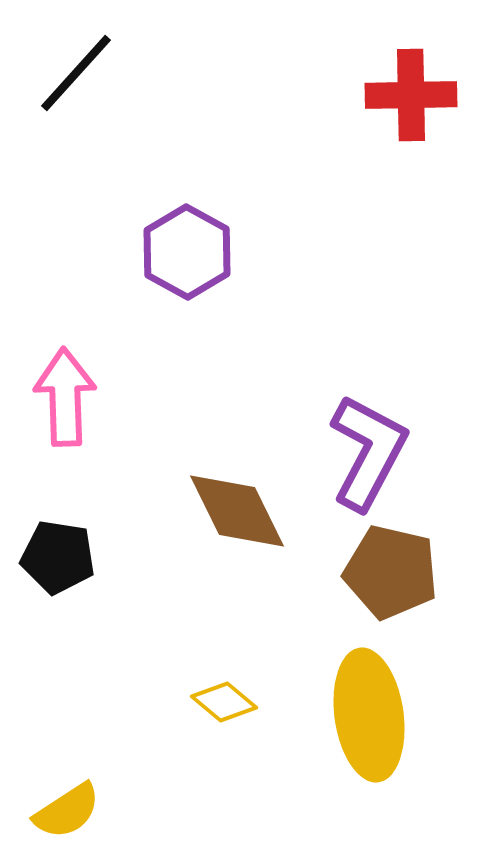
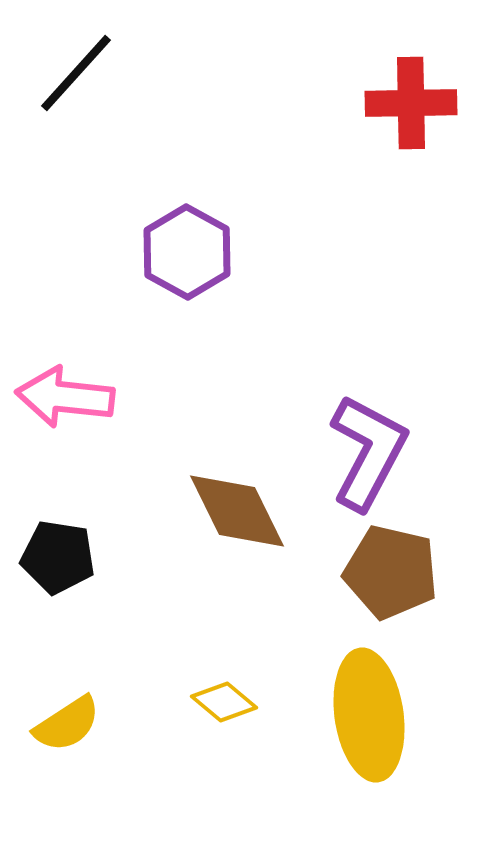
red cross: moved 8 px down
pink arrow: rotated 82 degrees counterclockwise
yellow semicircle: moved 87 px up
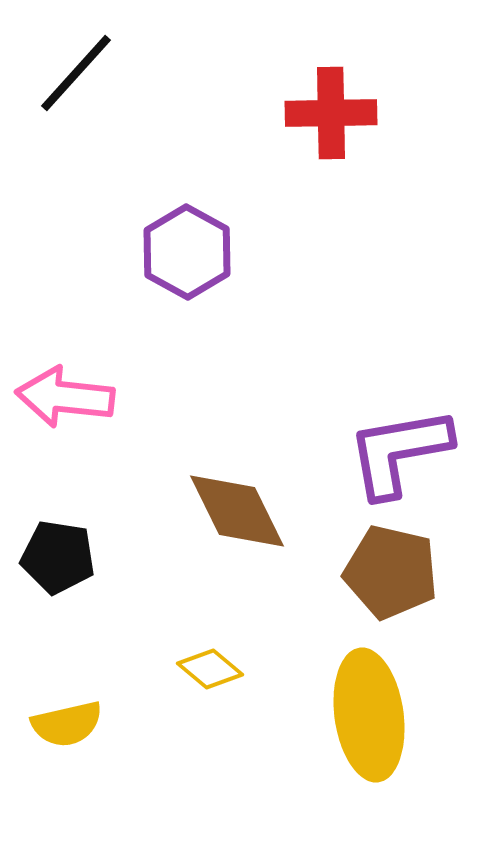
red cross: moved 80 px left, 10 px down
purple L-shape: moved 31 px right; rotated 128 degrees counterclockwise
yellow diamond: moved 14 px left, 33 px up
yellow semicircle: rotated 20 degrees clockwise
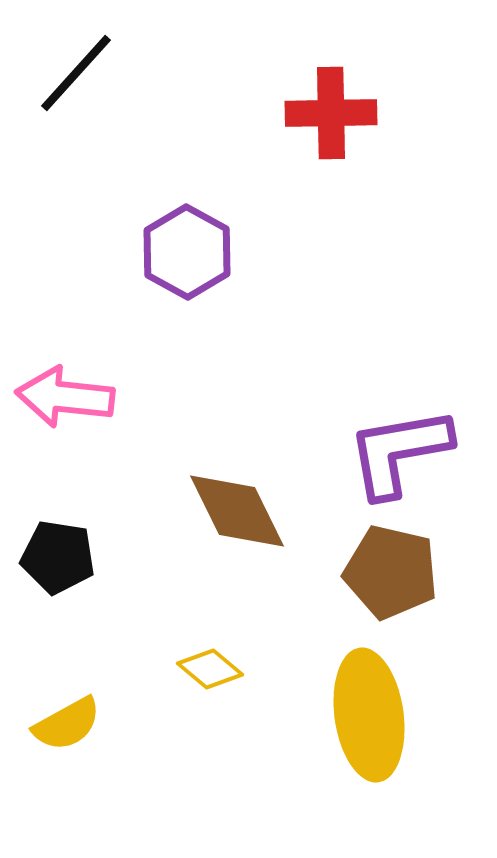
yellow semicircle: rotated 16 degrees counterclockwise
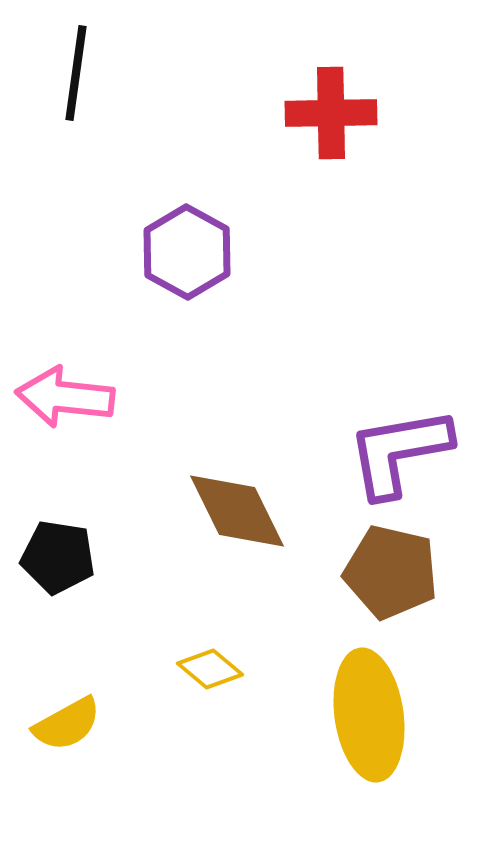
black line: rotated 34 degrees counterclockwise
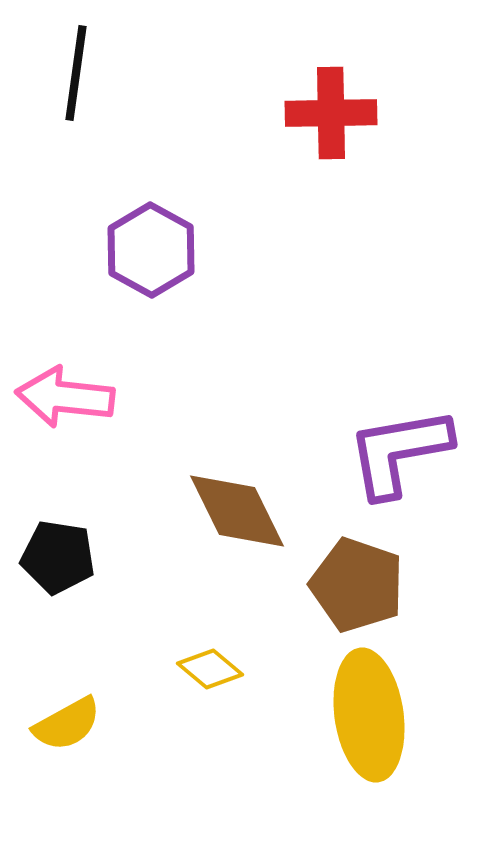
purple hexagon: moved 36 px left, 2 px up
brown pentagon: moved 34 px left, 13 px down; rotated 6 degrees clockwise
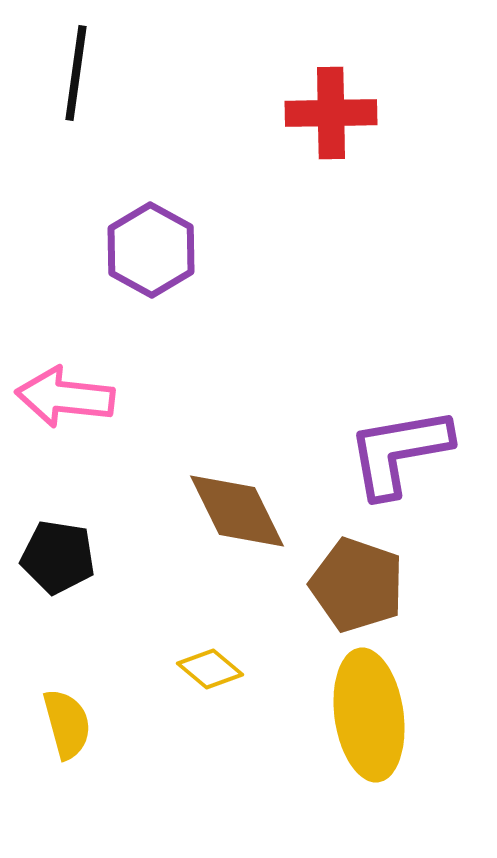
yellow semicircle: rotated 76 degrees counterclockwise
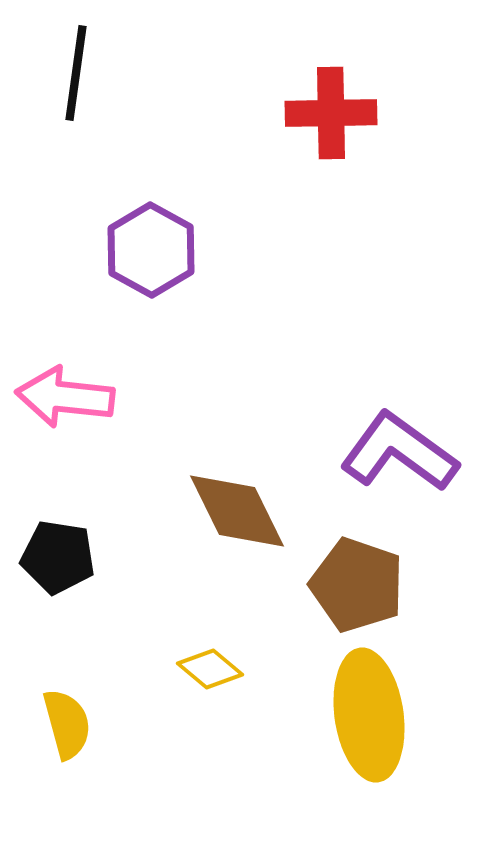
purple L-shape: rotated 46 degrees clockwise
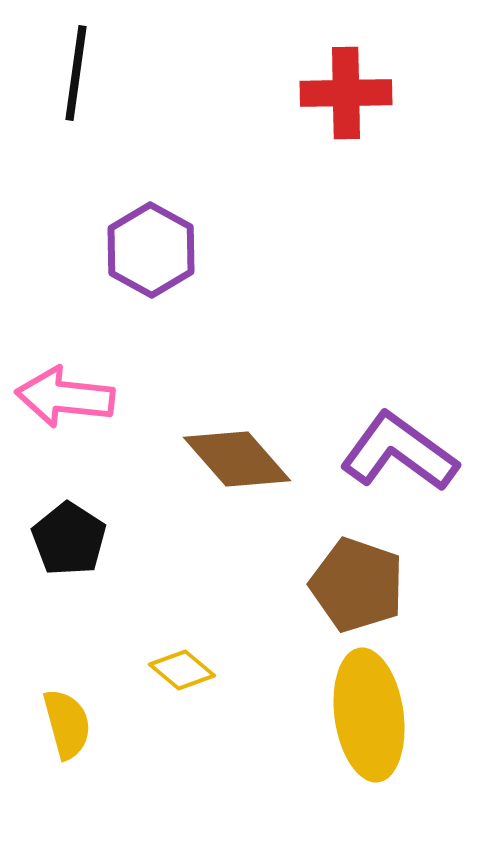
red cross: moved 15 px right, 20 px up
brown diamond: moved 52 px up; rotated 15 degrees counterclockwise
black pentagon: moved 11 px right, 18 px up; rotated 24 degrees clockwise
yellow diamond: moved 28 px left, 1 px down
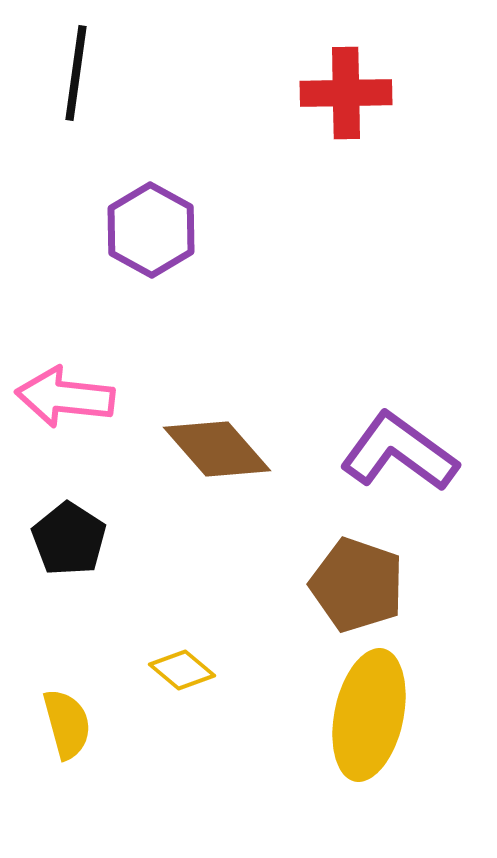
purple hexagon: moved 20 px up
brown diamond: moved 20 px left, 10 px up
yellow ellipse: rotated 20 degrees clockwise
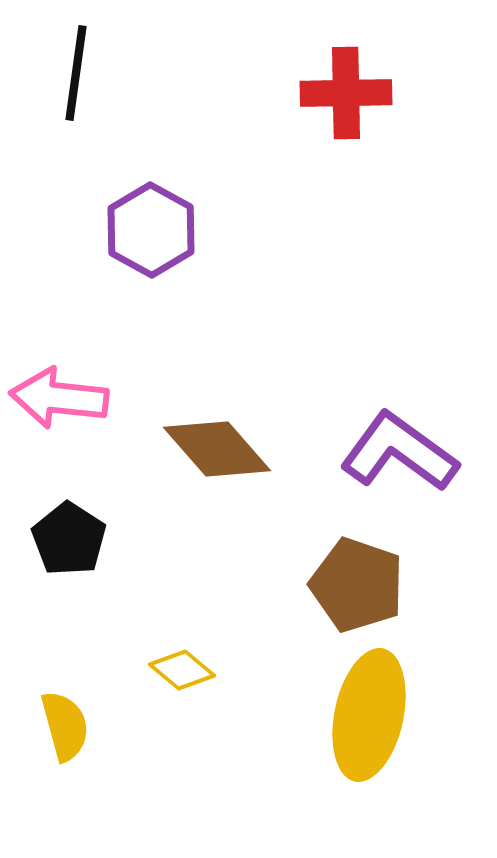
pink arrow: moved 6 px left, 1 px down
yellow semicircle: moved 2 px left, 2 px down
